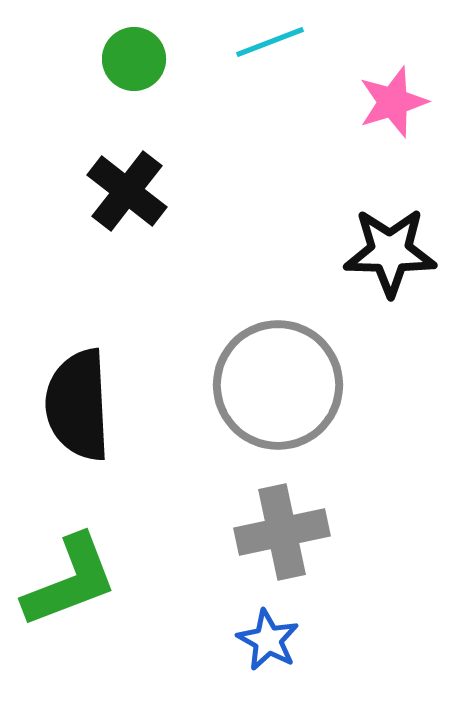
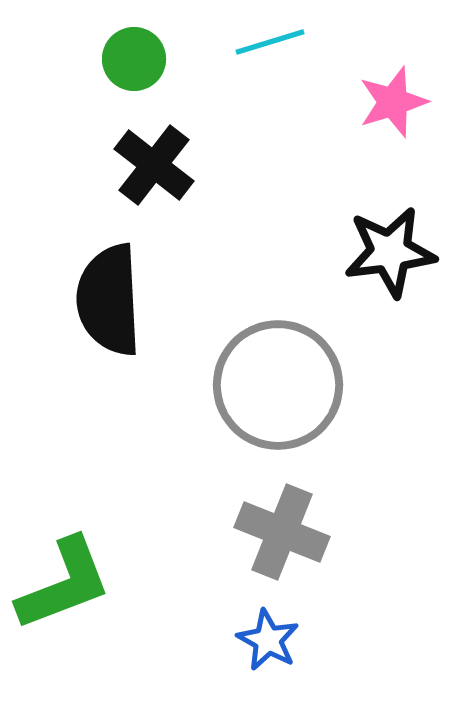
cyan line: rotated 4 degrees clockwise
black cross: moved 27 px right, 26 px up
black star: rotated 8 degrees counterclockwise
black semicircle: moved 31 px right, 105 px up
gray cross: rotated 34 degrees clockwise
green L-shape: moved 6 px left, 3 px down
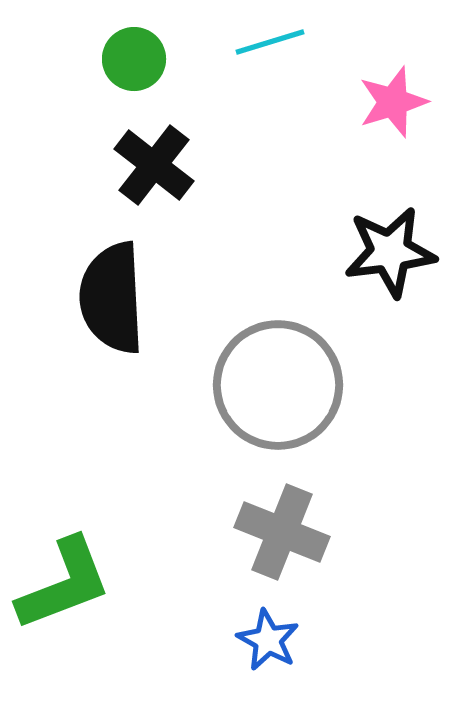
black semicircle: moved 3 px right, 2 px up
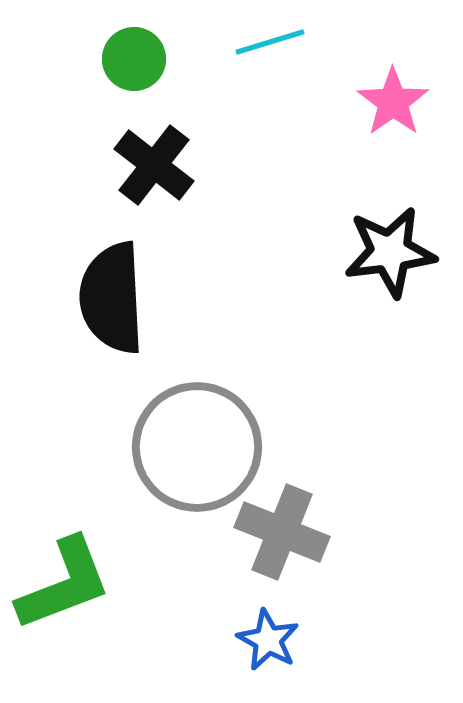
pink star: rotated 18 degrees counterclockwise
gray circle: moved 81 px left, 62 px down
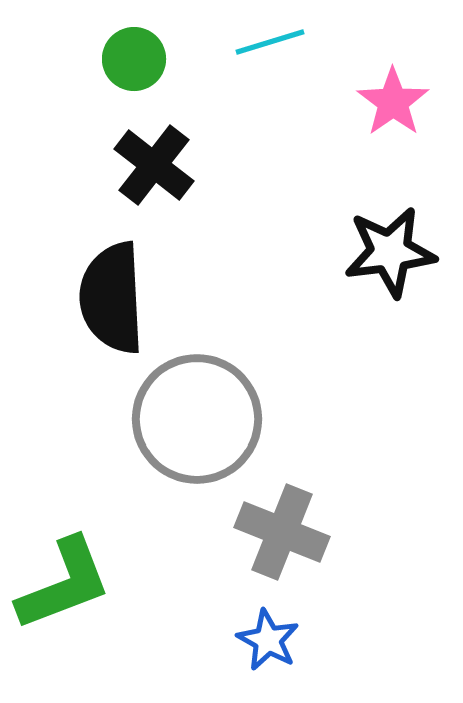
gray circle: moved 28 px up
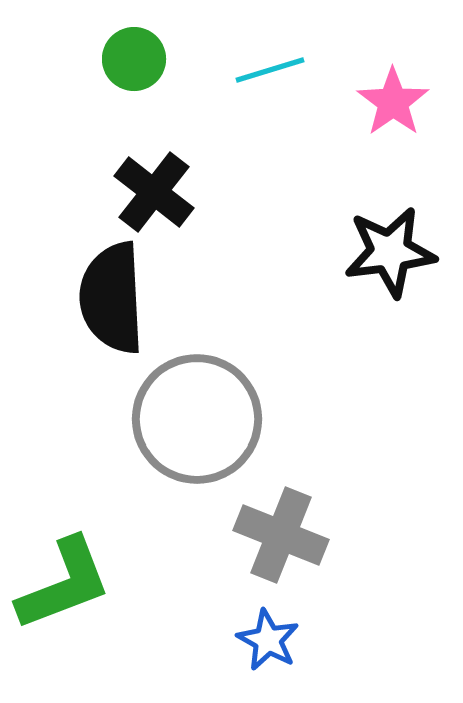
cyan line: moved 28 px down
black cross: moved 27 px down
gray cross: moved 1 px left, 3 px down
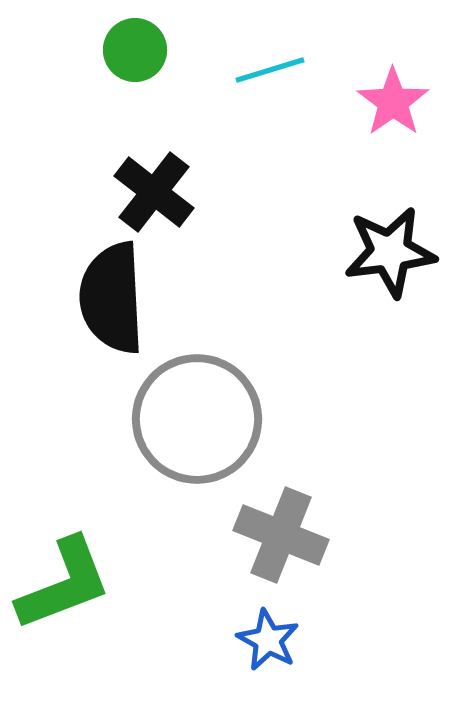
green circle: moved 1 px right, 9 px up
